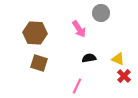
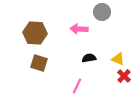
gray circle: moved 1 px right, 1 px up
pink arrow: rotated 126 degrees clockwise
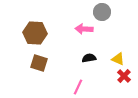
pink arrow: moved 5 px right
pink line: moved 1 px right, 1 px down
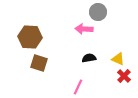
gray circle: moved 4 px left
brown hexagon: moved 5 px left, 4 px down
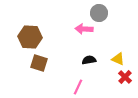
gray circle: moved 1 px right, 1 px down
black semicircle: moved 2 px down
red cross: moved 1 px right, 1 px down
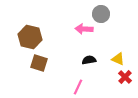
gray circle: moved 2 px right, 1 px down
brown hexagon: rotated 10 degrees clockwise
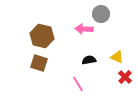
brown hexagon: moved 12 px right, 1 px up
yellow triangle: moved 1 px left, 2 px up
pink line: moved 3 px up; rotated 56 degrees counterclockwise
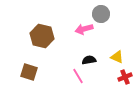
pink arrow: rotated 18 degrees counterclockwise
brown square: moved 10 px left, 9 px down
red cross: rotated 24 degrees clockwise
pink line: moved 8 px up
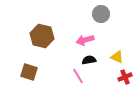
pink arrow: moved 1 px right, 11 px down
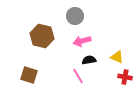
gray circle: moved 26 px left, 2 px down
pink arrow: moved 3 px left, 1 px down
brown square: moved 3 px down
red cross: rotated 32 degrees clockwise
